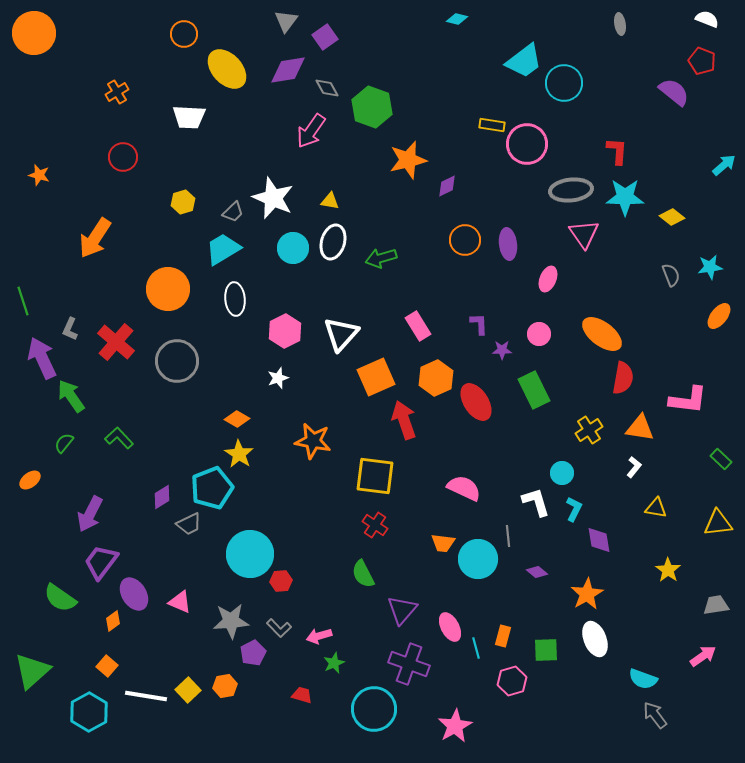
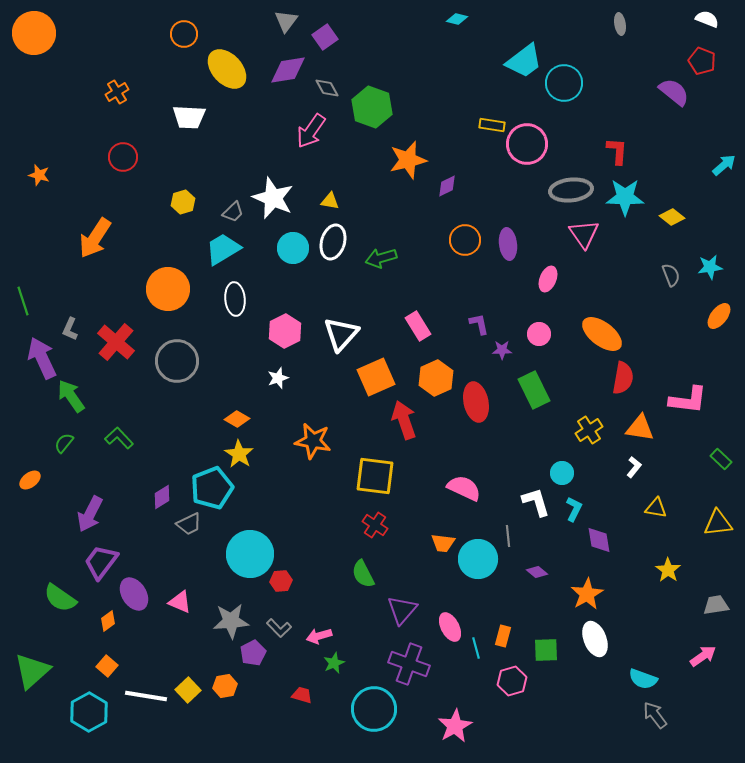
purple L-shape at (479, 324): rotated 10 degrees counterclockwise
red ellipse at (476, 402): rotated 21 degrees clockwise
orange diamond at (113, 621): moved 5 px left
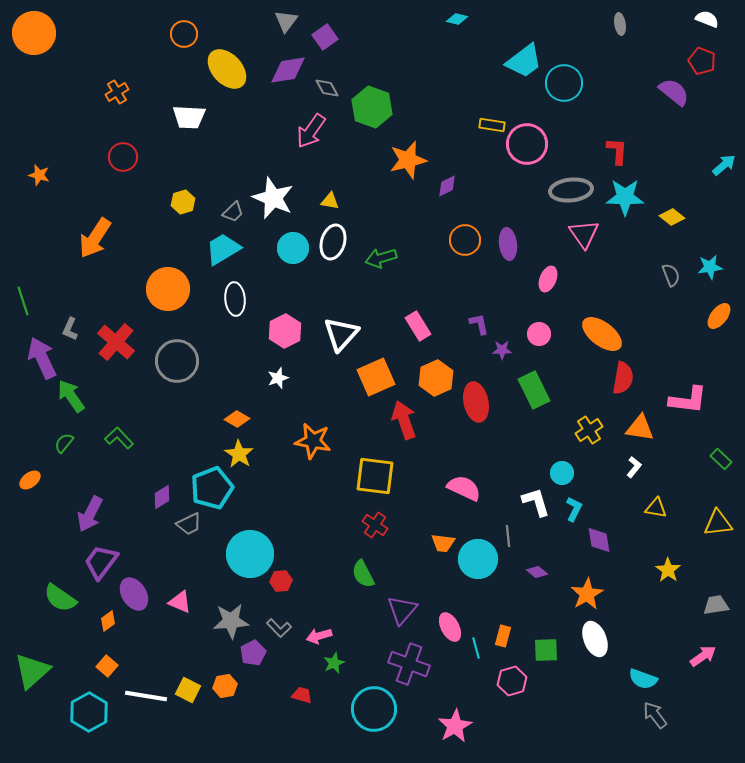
yellow square at (188, 690): rotated 20 degrees counterclockwise
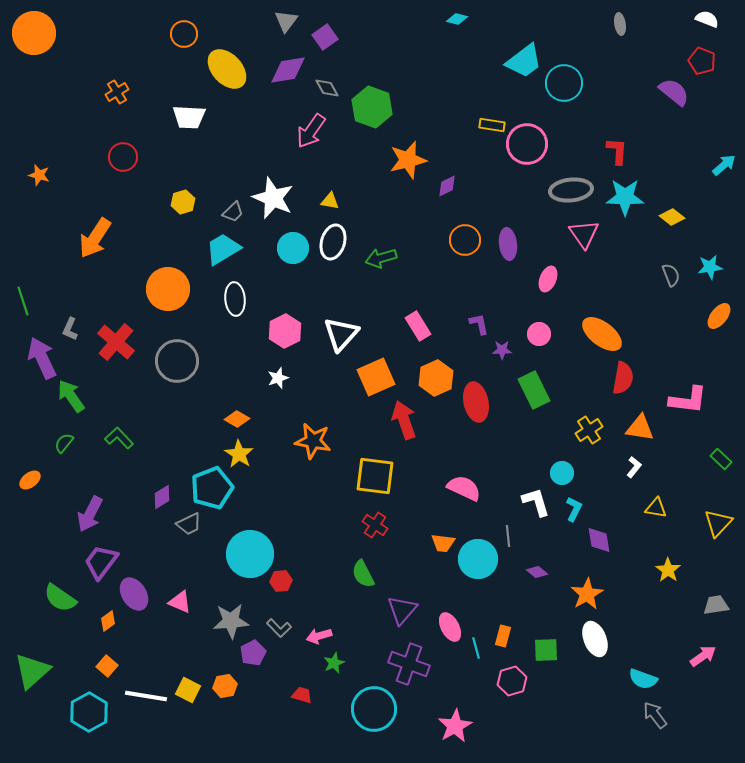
yellow triangle at (718, 523): rotated 40 degrees counterclockwise
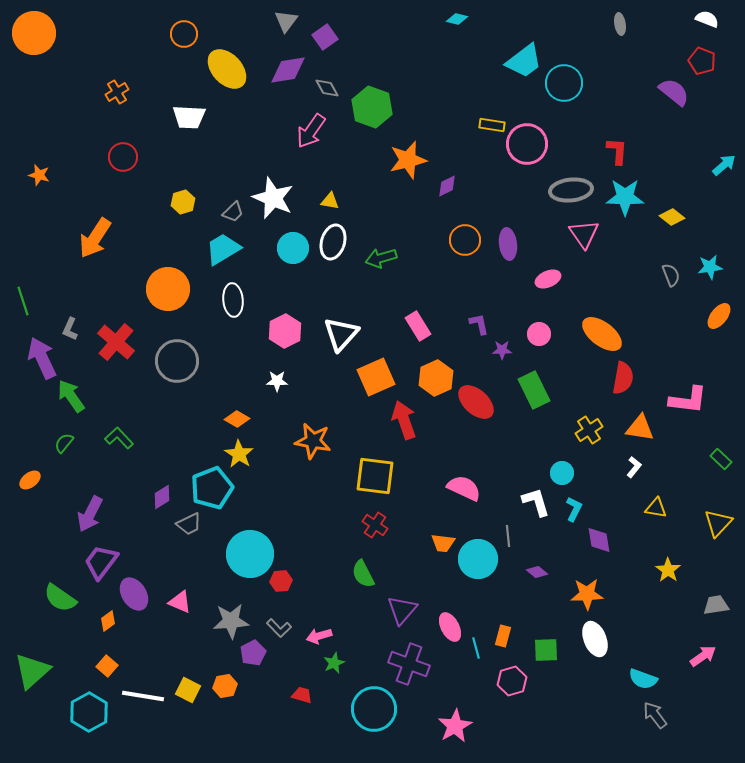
pink ellipse at (548, 279): rotated 45 degrees clockwise
white ellipse at (235, 299): moved 2 px left, 1 px down
white star at (278, 378): moved 1 px left, 3 px down; rotated 20 degrees clockwise
red ellipse at (476, 402): rotated 36 degrees counterclockwise
orange star at (587, 594): rotated 28 degrees clockwise
white line at (146, 696): moved 3 px left
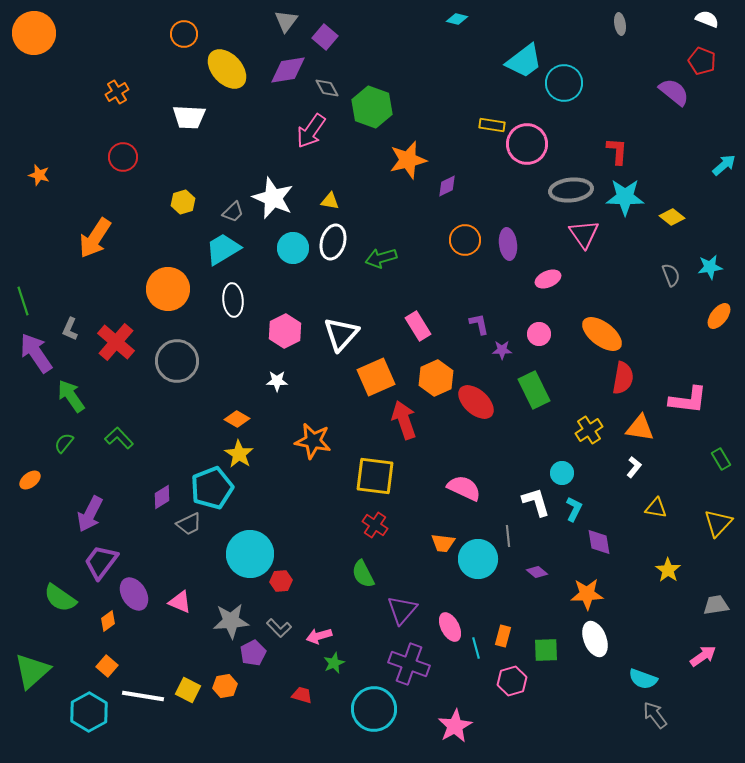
purple square at (325, 37): rotated 15 degrees counterclockwise
purple arrow at (42, 358): moved 6 px left, 5 px up; rotated 9 degrees counterclockwise
green rectangle at (721, 459): rotated 15 degrees clockwise
purple diamond at (599, 540): moved 2 px down
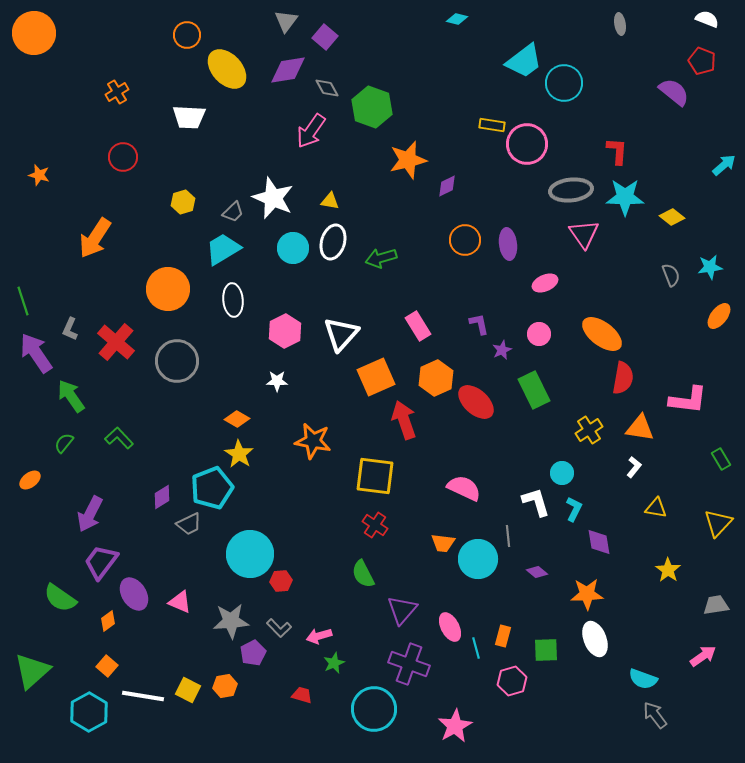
orange circle at (184, 34): moved 3 px right, 1 px down
pink ellipse at (548, 279): moved 3 px left, 4 px down
purple star at (502, 350): rotated 24 degrees counterclockwise
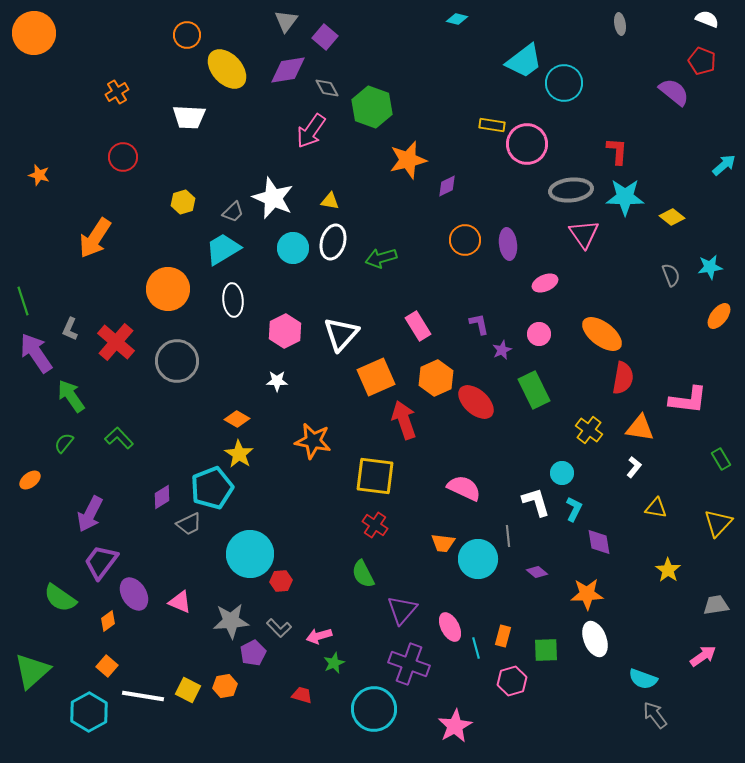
yellow cross at (589, 430): rotated 20 degrees counterclockwise
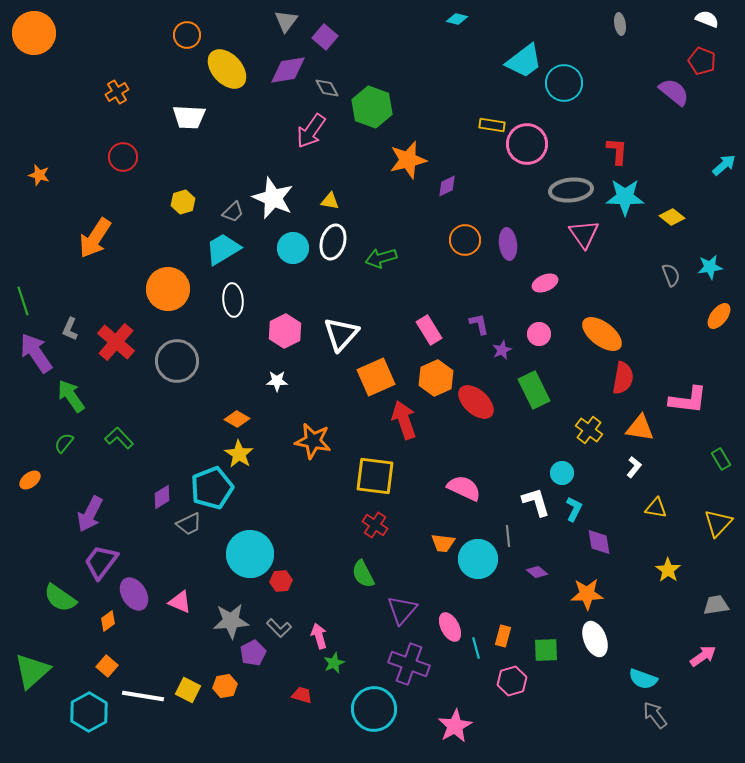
pink rectangle at (418, 326): moved 11 px right, 4 px down
pink arrow at (319, 636): rotated 90 degrees clockwise
